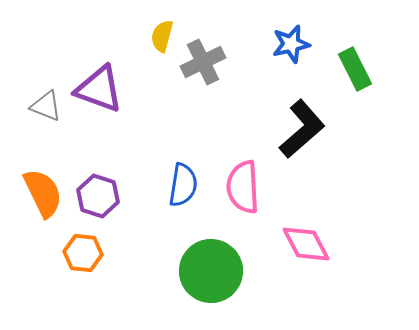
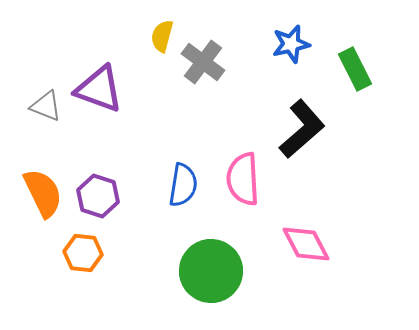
gray cross: rotated 27 degrees counterclockwise
pink semicircle: moved 8 px up
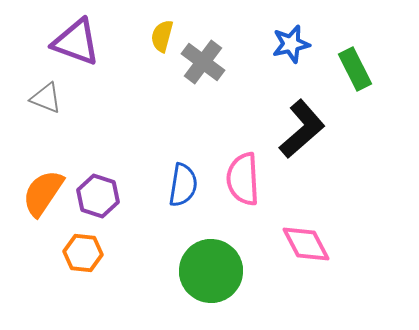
purple triangle: moved 23 px left, 47 px up
gray triangle: moved 8 px up
orange semicircle: rotated 120 degrees counterclockwise
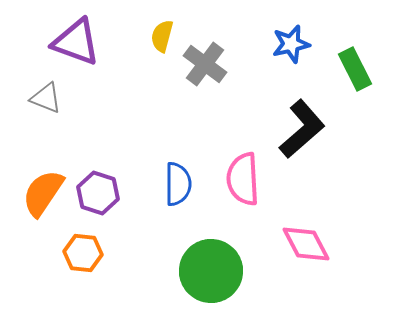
gray cross: moved 2 px right, 2 px down
blue semicircle: moved 5 px left, 1 px up; rotated 9 degrees counterclockwise
purple hexagon: moved 3 px up
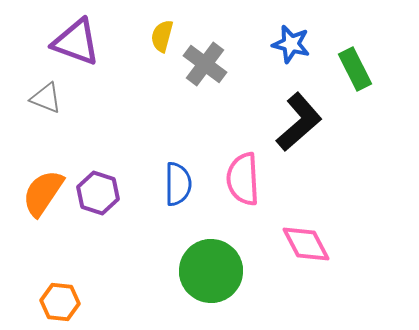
blue star: rotated 27 degrees clockwise
black L-shape: moved 3 px left, 7 px up
orange hexagon: moved 23 px left, 49 px down
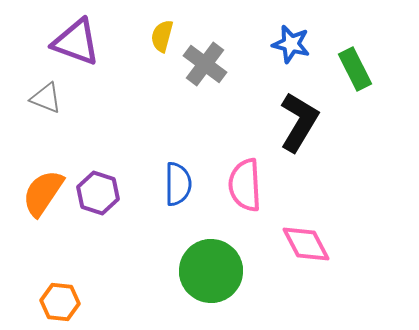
black L-shape: rotated 18 degrees counterclockwise
pink semicircle: moved 2 px right, 6 px down
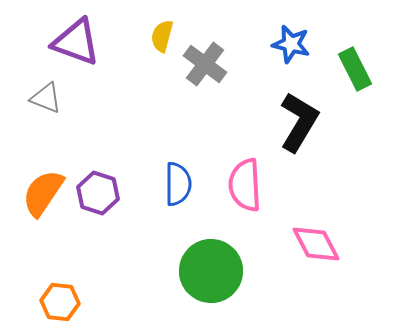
pink diamond: moved 10 px right
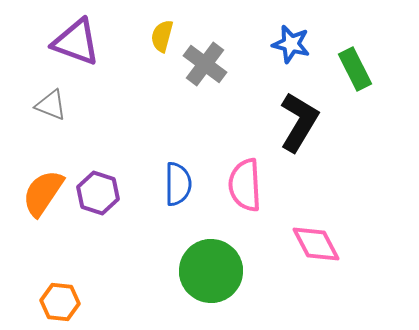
gray triangle: moved 5 px right, 7 px down
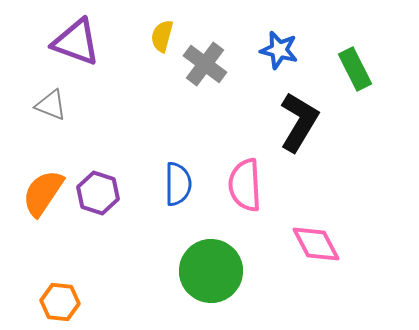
blue star: moved 12 px left, 6 px down
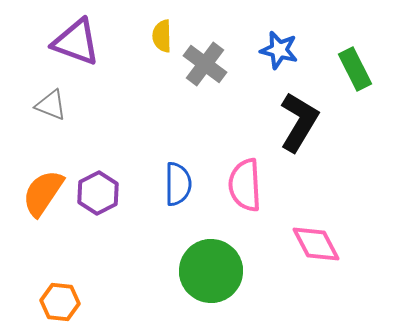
yellow semicircle: rotated 16 degrees counterclockwise
purple hexagon: rotated 15 degrees clockwise
